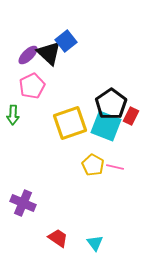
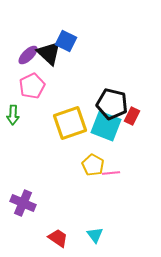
blue square: rotated 25 degrees counterclockwise
black pentagon: moved 1 px right; rotated 24 degrees counterclockwise
red rectangle: moved 1 px right
pink line: moved 4 px left, 6 px down; rotated 18 degrees counterclockwise
cyan triangle: moved 8 px up
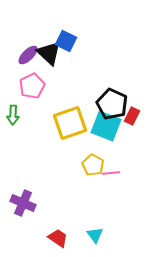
black pentagon: rotated 12 degrees clockwise
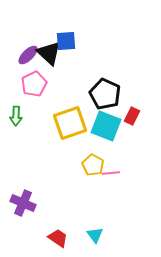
blue square: rotated 30 degrees counterclockwise
pink pentagon: moved 2 px right, 2 px up
black pentagon: moved 7 px left, 10 px up
green arrow: moved 3 px right, 1 px down
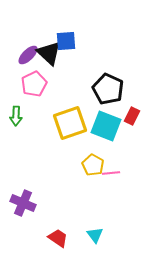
black pentagon: moved 3 px right, 5 px up
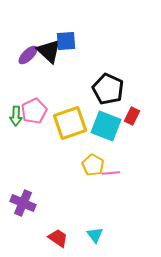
black triangle: moved 2 px up
pink pentagon: moved 27 px down
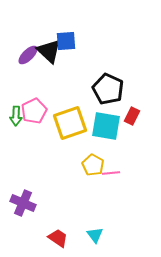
cyan square: rotated 12 degrees counterclockwise
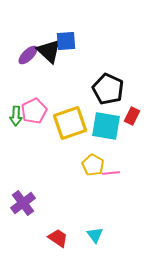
purple cross: rotated 30 degrees clockwise
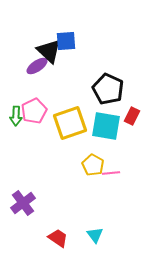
purple ellipse: moved 9 px right, 11 px down; rotated 10 degrees clockwise
